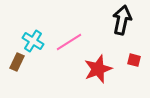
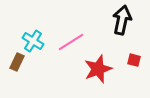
pink line: moved 2 px right
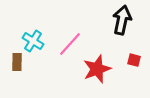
pink line: moved 1 px left, 2 px down; rotated 16 degrees counterclockwise
brown rectangle: rotated 24 degrees counterclockwise
red star: moved 1 px left
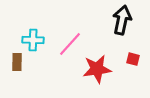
cyan cross: moved 1 px up; rotated 30 degrees counterclockwise
red square: moved 1 px left, 1 px up
red star: rotated 12 degrees clockwise
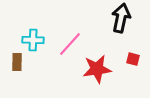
black arrow: moved 1 px left, 2 px up
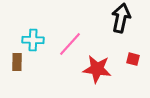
red star: rotated 16 degrees clockwise
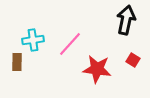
black arrow: moved 5 px right, 2 px down
cyan cross: rotated 10 degrees counterclockwise
red square: moved 1 px down; rotated 16 degrees clockwise
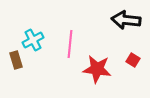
black arrow: rotated 96 degrees counterclockwise
cyan cross: rotated 20 degrees counterclockwise
pink line: rotated 36 degrees counterclockwise
brown rectangle: moved 1 px left, 2 px up; rotated 18 degrees counterclockwise
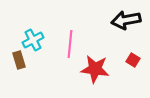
black arrow: rotated 16 degrees counterclockwise
brown rectangle: moved 3 px right
red star: moved 2 px left
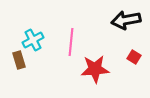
pink line: moved 1 px right, 2 px up
red square: moved 1 px right, 3 px up
red star: rotated 12 degrees counterclockwise
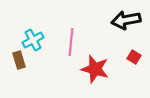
red star: rotated 20 degrees clockwise
